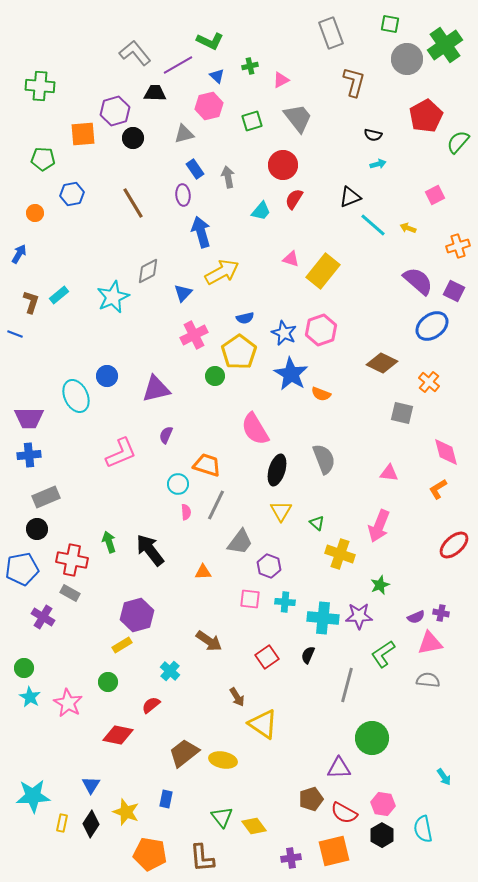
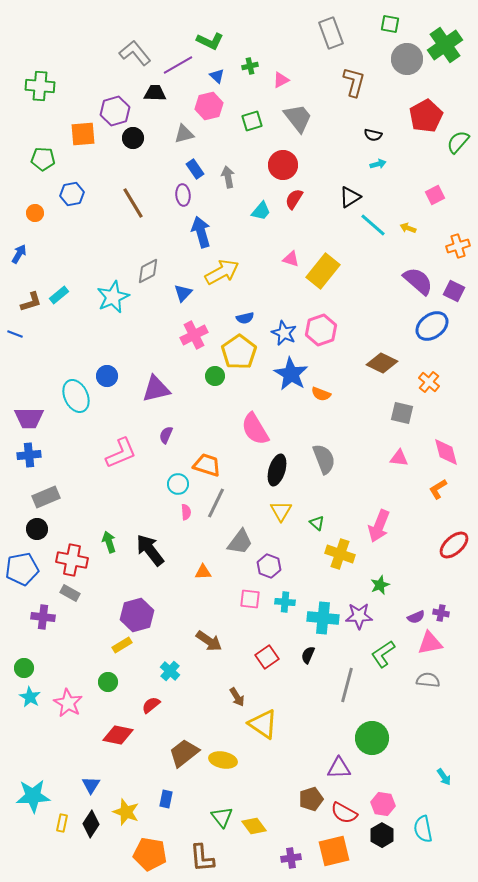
black triangle at (350, 197): rotated 10 degrees counterclockwise
brown L-shape at (31, 302): rotated 55 degrees clockwise
pink triangle at (389, 473): moved 10 px right, 15 px up
gray line at (216, 505): moved 2 px up
purple cross at (43, 617): rotated 25 degrees counterclockwise
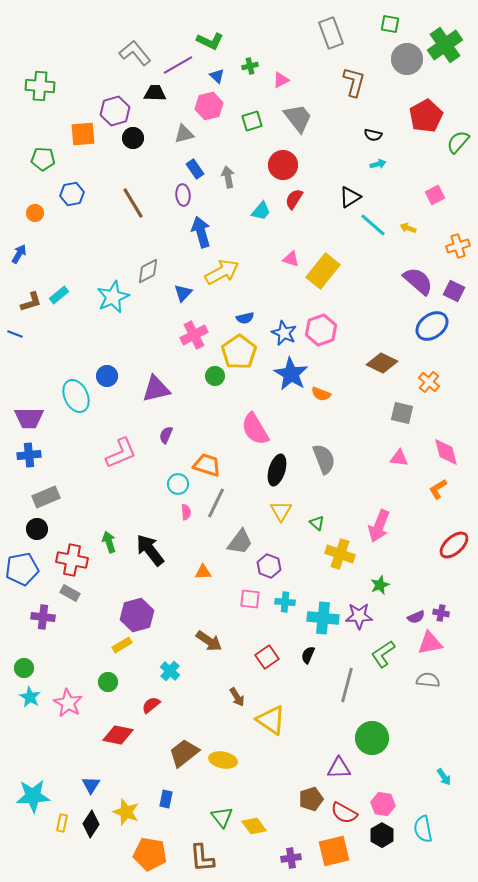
yellow triangle at (263, 724): moved 8 px right, 4 px up
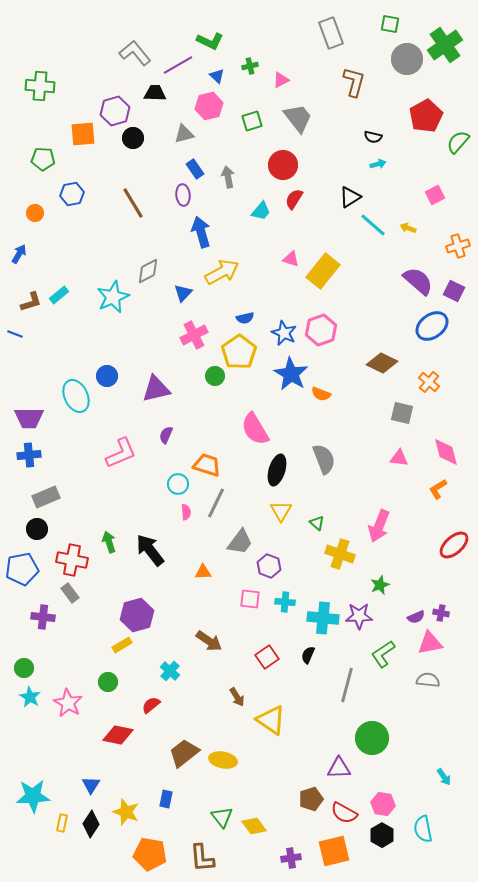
black semicircle at (373, 135): moved 2 px down
gray rectangle at (70, 593): rotated 24 degrees clockwise
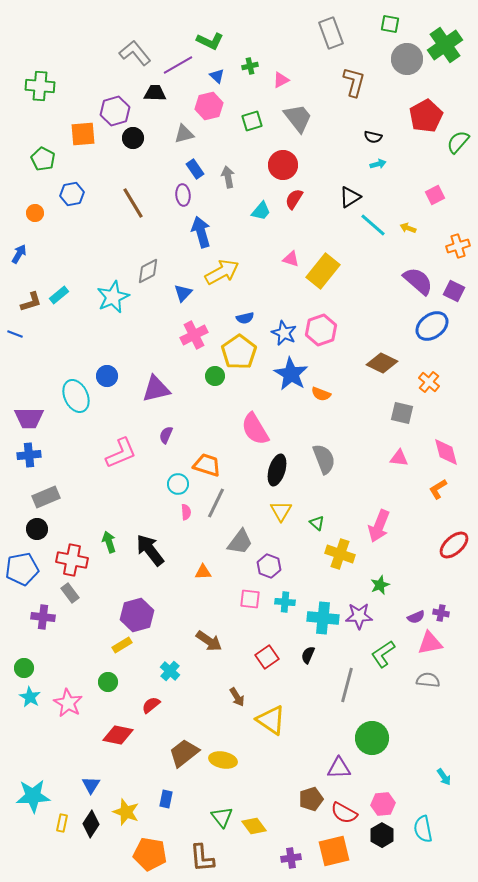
green pentagon at (43, 159): rotated 25 degrees clockwise
pink hexagon at (383, 804): rotated 15 degrees counterclockwise
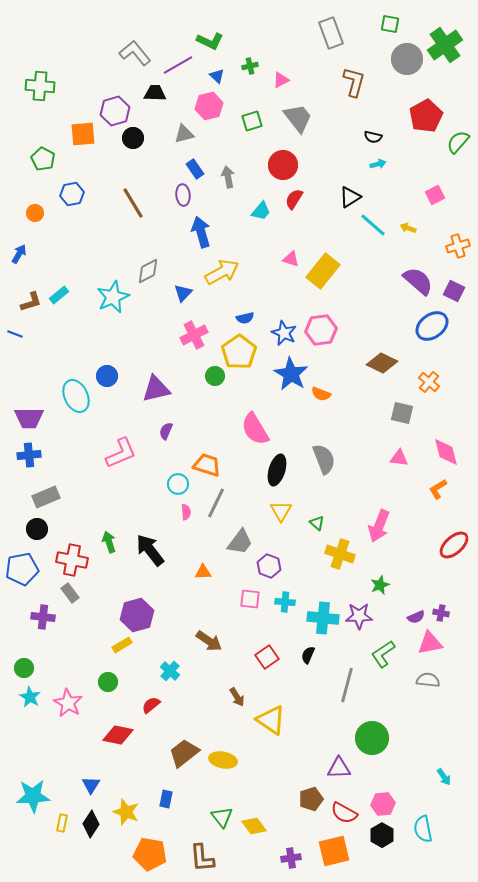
pink hexagon at (321, 330): rotated 12 degrees clockwise
purple semicircle at (166, 435): moved 4 px up
